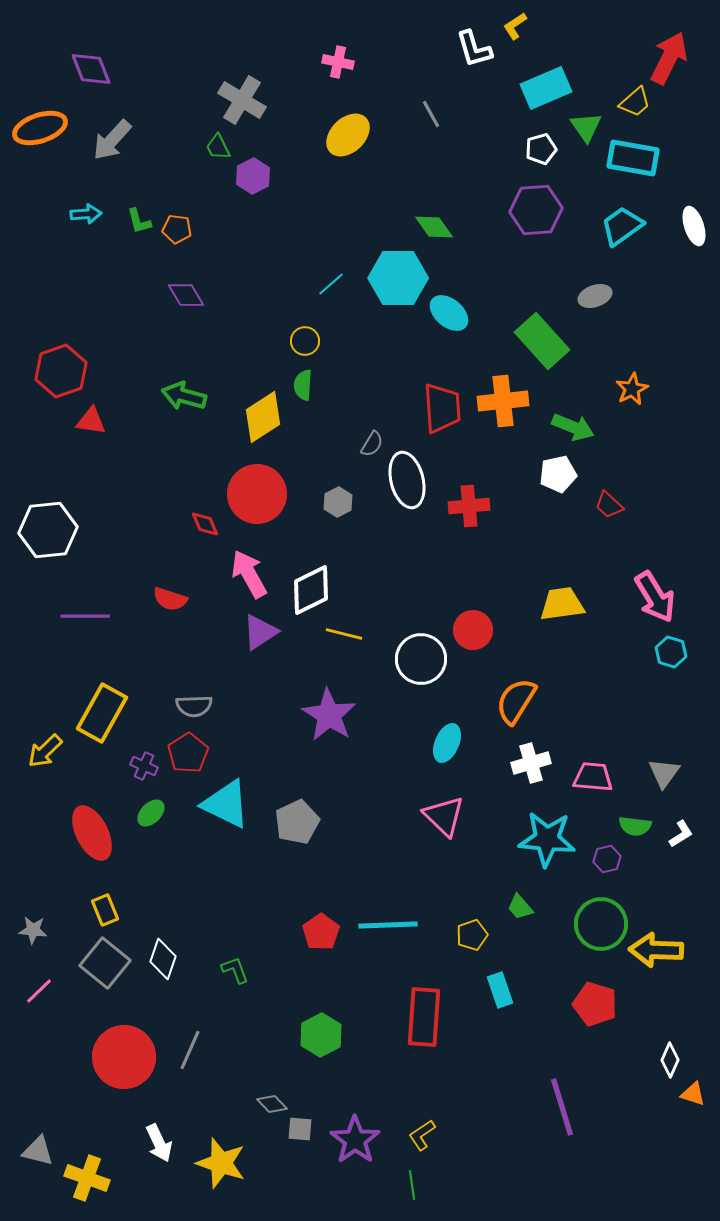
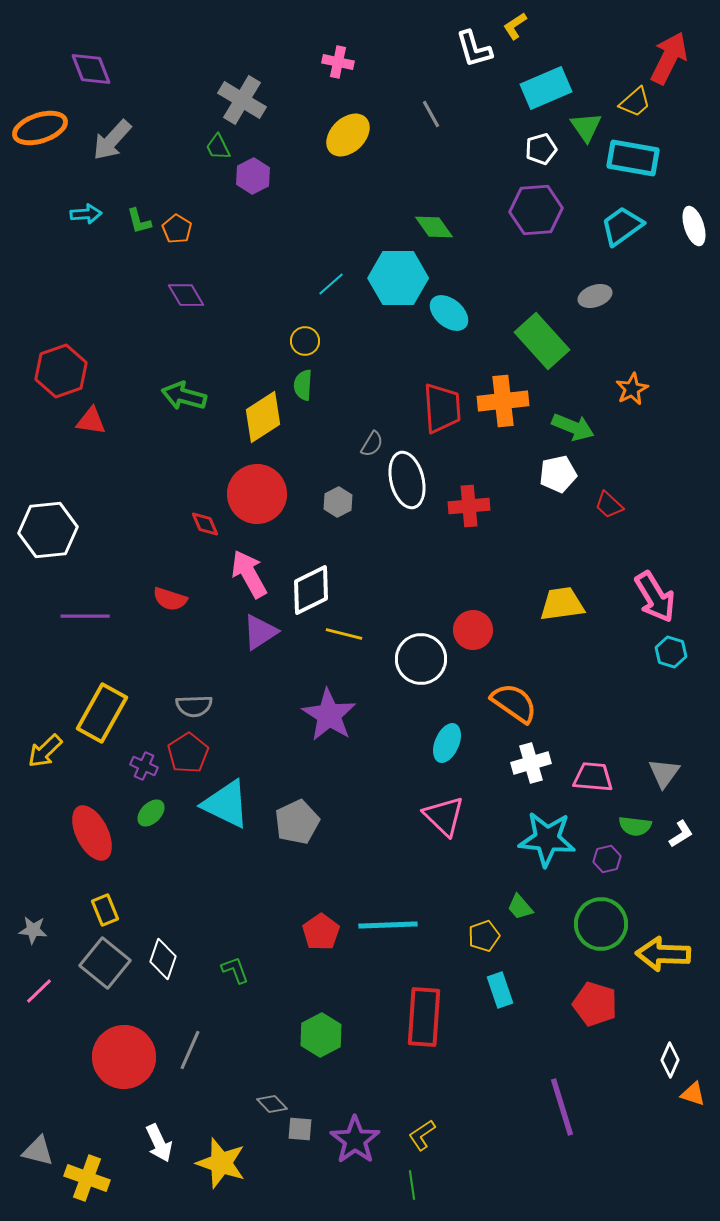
orange pentagon at (177, 229): rotated 24 degrees clockwise
orange semicircle at (516, 701): moved 2 px left, 2 px down; rotated 93 degrees clockwise
yellow pentagon at (472, 935): moved 12 px right, 1 px down
yellow arrow at (656, 950): moved 7 px right, 4 px down
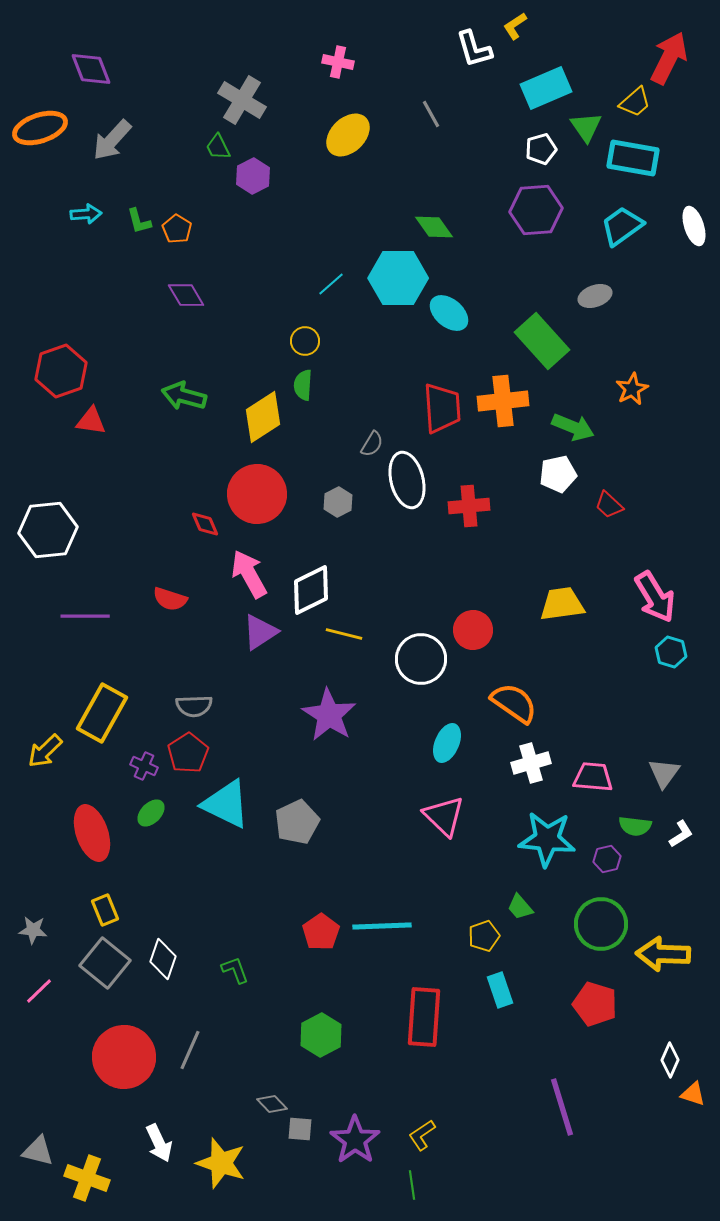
red ellipse at (92, 833): rotated 8 degrees clockwise
cyan line at (388, 925): moved 6 px left, 1 px down
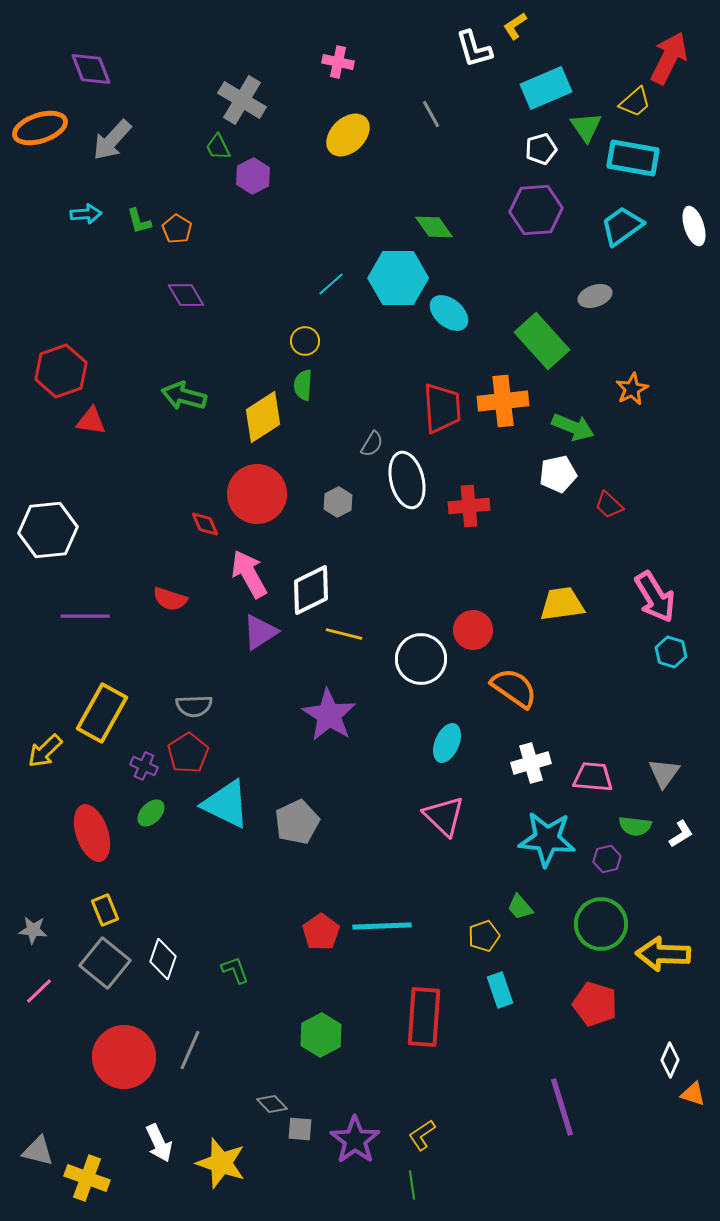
orange semicircle at (514, 703): moved 15 px up
